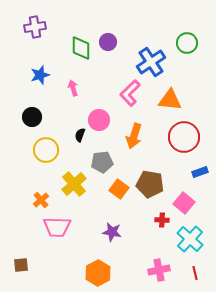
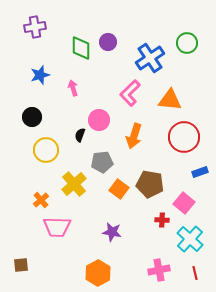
blue cross: moved 1 px left, 4 px up
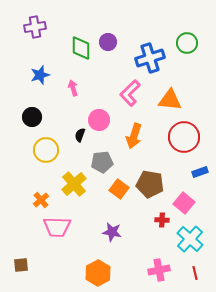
blue cross: rotated 16 degrees clockwise
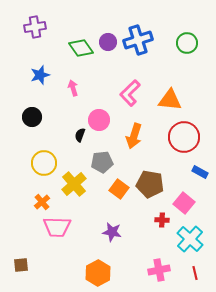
green diamond: rotated 35 degrees counterclockwise
blue cross: moved 12 px left, 18 px up
yellow circle: moved 2 px left, 13 px down
blue rectangle: rotated 49 degrees clockwise
orange cross: moved 1 px right, 2 px down
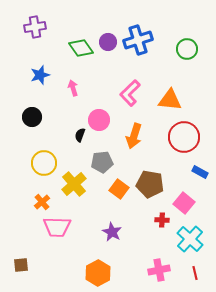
green circle: moved 6 px down
purple star: rotated 18 degrees clockwise
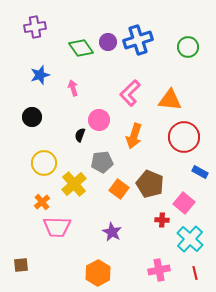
green circle: moved 1 px right, 2 px up
brown pentagon: rotated 12 degrees clockwise
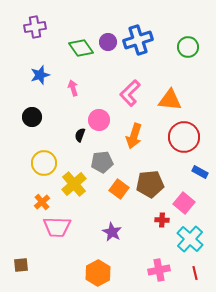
brown pentagon: rotated 28 degrees counterclockwise
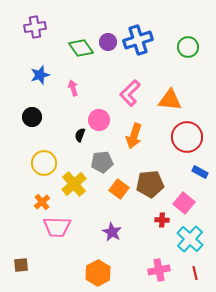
red circle: moved 3 px right
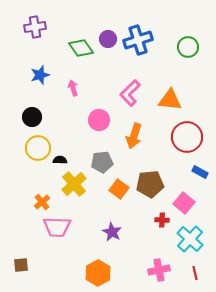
purple circle: moved 3 px up
black semicircle: moved 20 px left, 25 px down; rotated 72 degrees clockwise
yellow circle: moved 6 px left, 15 px up
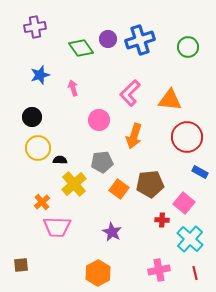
blue cross: moved 2 px right
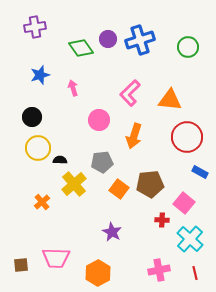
pink trapezoid: moved 1 px left, 31 px down
